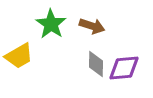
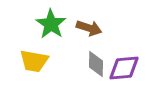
brown arrow: moved 3 px left, 2 px down
yellow trapezoid: moved 15 px right, 5 px down; rotated 40 degrees clockwise
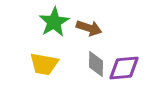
green star: moved 3 px right, 2 px up; rotated 8 degrees clockwise
yellow trapezoid: moved 10 px right, 3 px down
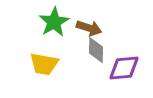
gray diamond: moved 14 px up
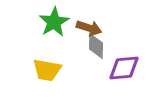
gray diamond: moved 4 px up
yellow trapezoid: moved 3 px right, 6 px down
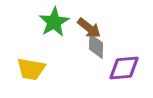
brown arrow: rotated 20 degrees clockwise
yellow trapezoid: moved 16 px left, 1 px up
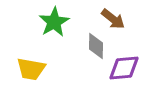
brown arrow: moved 24 px right, 9 px up
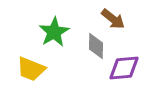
green star: moved 10 px down
yellow trapezoid: rotated 12 degrees clockwise
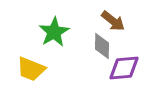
brown arrow: moved 2 px down
gray diamond: moved 6 px right
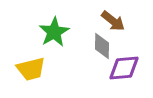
yellow trapezoid: rotated 36 degrees counterclockwise
